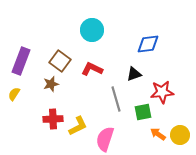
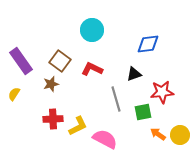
purple rectangle: rotated 56 degrees counterclockwise
pink semicircle: rotated 100 degrees clockwise
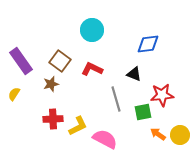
black triangle: rotated 42 degrees clockwise
red star: moved 3 px down
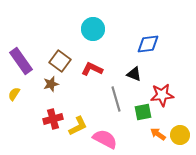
cyan circle: moved 1 px right, 1 px up
red cross: rotated 12 degrees counterclockwise
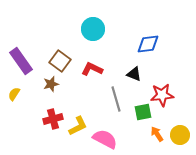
orange arrow: moved 1 px left; rotated 21 degrees clockwise
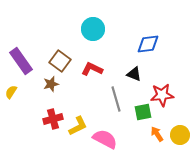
yellow semicircle: moved 3 px left, 2 px up
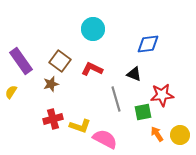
yellow L-shape: moved 2 px right; rotated 45 degrees clockwise
